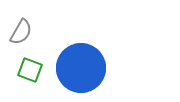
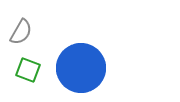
green square: moved 2 px left
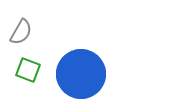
blue circle: moved 6 px down
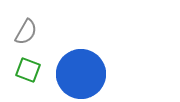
gray semicircle: moved 5 px right
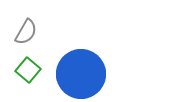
green square: rotated 20 degrees clockwise
